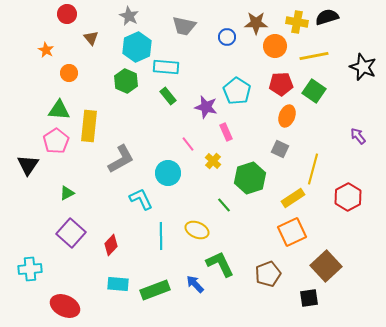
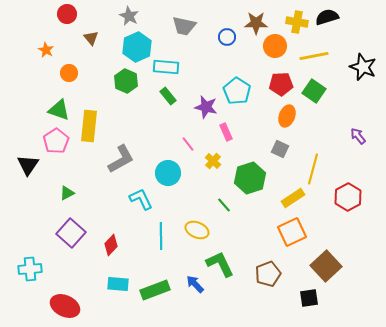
green triangle at (59, 110): rotated 15 degrees clockwise
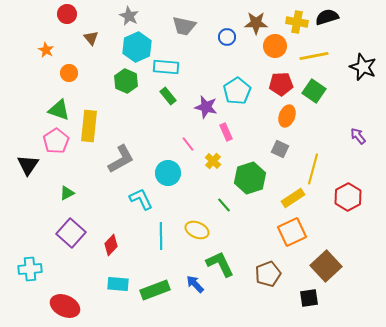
cyan pentagon at (237, 91): rotated 8 degrees clockwise
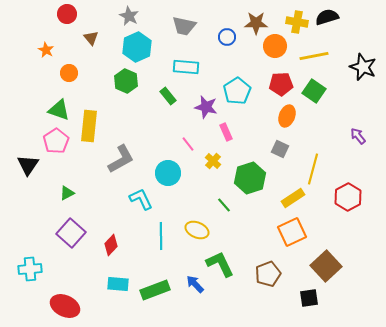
cyan rectangle at (166, 67): moved 20 px right
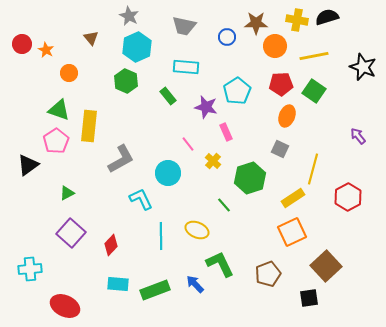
red circle at (67, 14): moved 45 px left, 30 px down
yellow cross at (297, 22): moved 2 px up
black triangle at (28, 165): rotated 20 degrees clockwise
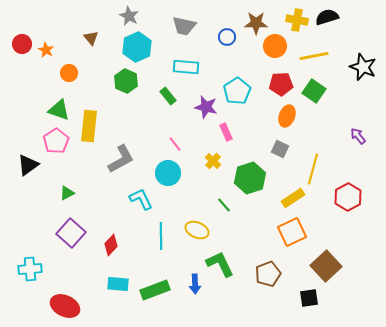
pink line at (188, 144): moved 13 px left
blue arrow at (195, 284): rotated 138 degrees counterclockwise
